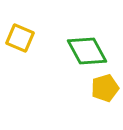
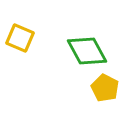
yellow pentagon: rotated 28 degrees counterclockwise
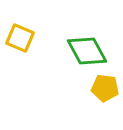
yellow pentagon: rotated 20 degrees counterclockwise
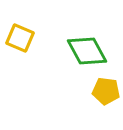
yellow pentagon: moved 1 px right, 3 px down
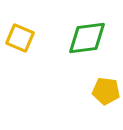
green diamond: moved 13 px up; rotated 69 degrees counterclockwise
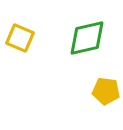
green diamond: rotated 6 degrees counterclockwise
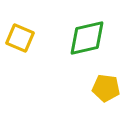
yellow pentagon: moved 3 px up
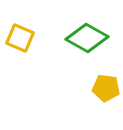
green diamond: rotated 42 degrees clockwise
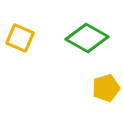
yellow pentagon: rotated 24 degrees counterclockwise
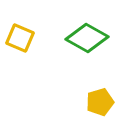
yellow pentagon: moved 6 px left, 14 px down
